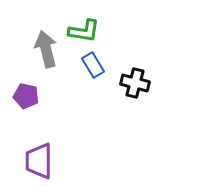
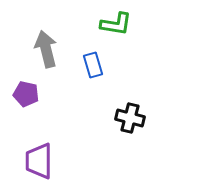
green L-shape: moved 32 px right, 7 px up
blue rectangle: rotated 15 degrees clockwise
black cross: moved 5 px left, 35 px down
purple pentagon: moved 2 px up
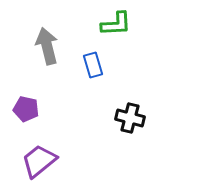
green L-shape: rotated 12 degrees counterclockwise
gray arrow: moved 1 px right, 3 px up
purple pentagon: moved 15 px down
purple trapezoid: rotated 51 degrees clockwise
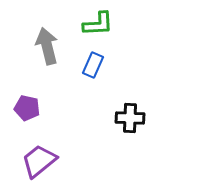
green L-shape: moved 18 px left
blue rectangle: rotated 40 degrees clockwise
purple pentagon: moved 1 px right, 1 px up
black cross: rotated 12 degrees counterclockwise
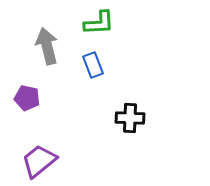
green L-shape: moved 1 px right, 1 px up
blue rectangle: rotated 45 degrees counterclockwise
purple pentagon: moved 10 px up
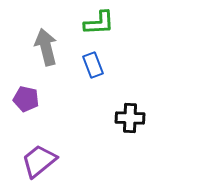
gray arrow: moved 1 px left, 1 px down
purple pentagon: moved 1 px left, 1 px down
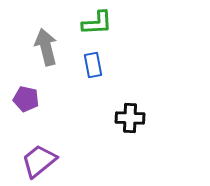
green L-shape: moved 2 px left
blue rectangle: rotated 10 degrees clockwise
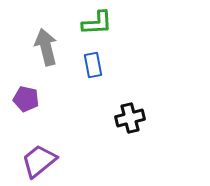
black cross: rotated 16 degrees counterclockwise
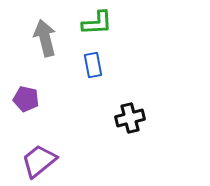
gray arrow: moved 1 px left, 9 px up
